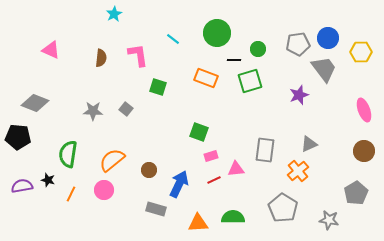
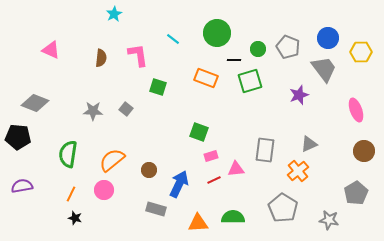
gray pentagon at (298, 44): moved 10 px left, 3 px down; rotated 30 degrees clockwise
pink ellipse at (364, 110): moved 8 px left
black star at (48, 180): moved 27 px right, 38 px down
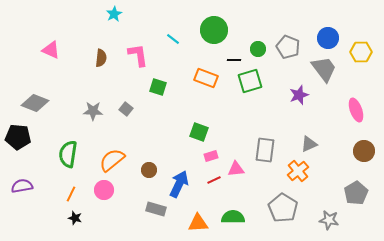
green circle at (217, 33): moved 3 px left, 3 px up
